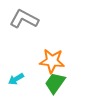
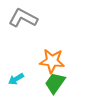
gray L-shape: moved 1 px left, 1 px up
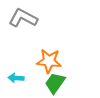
orange star: moved 3 px left
cyan arrow: moved 1 px up; rotated 35 degrees clockwise
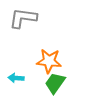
gray L-shape: rotated 20 degrees counterclockwise
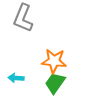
gray L-shape: rotated 76 degrees counterclockwise
orange star: moved 5 px right
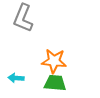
green trapezoid: rotated 60 degrees clockwise
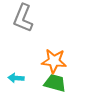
green trapezoid: rotated 10 degrees clockwise
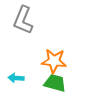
gray L-shape: moved 2 px down
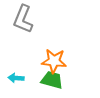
gray L-shape: moved 1 px up
green trapezoid: moved 3 px left, 3 px up
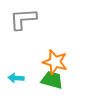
gray L-shape: rotated 64 degrees clockwise
orange star: moved 1 px right, 1 px down; rotated 10 degrees clockwise
